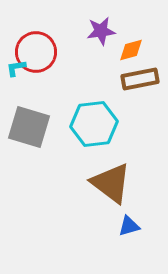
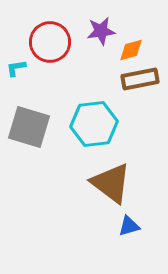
red circle: moved 14 px right, 10 px up
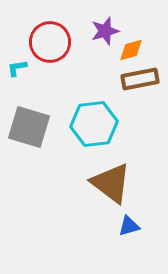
purple star: moved 4 px right; rotated 8 degrees counterclockwise
cyan L-shape: moved 1 px right
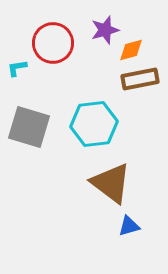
purple star: moved 1 px up
red circle: moved 3 px right, 1 px down
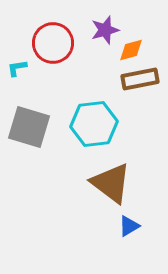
blue triangle: rotated 15 degrees counterclockwise
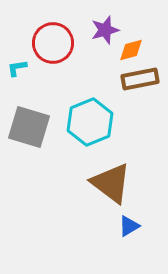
cyan hexagon: moved 4 px left, 2 px up; rotated 15 degrees counterclockwise
